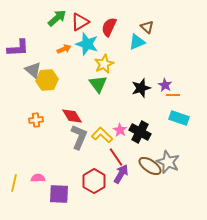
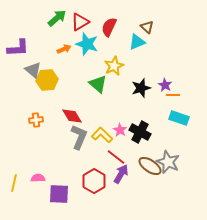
yellow star: moved 10 px right, 2 px down
green triangle: rotated 12 degrees counterclockwise
red line: rotated 18 degrees counterclockwise
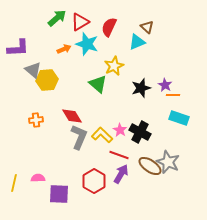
red line: moved 3 px right, 2 px up; rotated 18 degrees counterclockwise
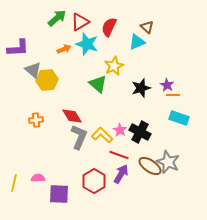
purple star: moved 2 px right
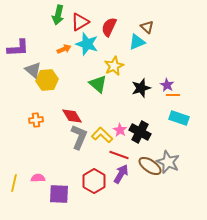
green arrow: moved 1 px right, 3 px up; rotated 144 degrees clockwise
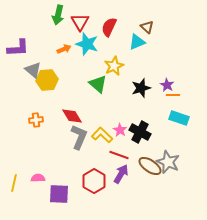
red triangle: rotated 30 degrees counterclockwise
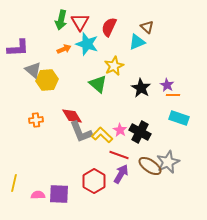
green arrow: moved 3 px right, 5 px down
black star: rotated 24 degrees counterclockwise
gray L-shape: moved 2 px right, 5 px up; rotated 135 degrees clockwise
gray star: rotated 25 degrees clockwise
pink semicircle: moved 17 px down
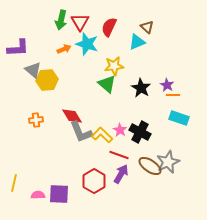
yellow star: rotated 18 degrees clockwise
green triangle: moved 9 px right
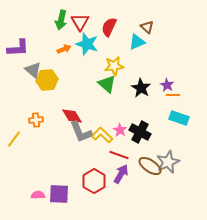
yellow line: moved 44 px up; rotated 24 degrees clockwise
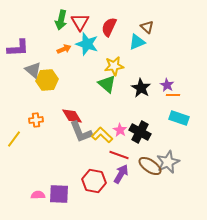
red hexagon: rotated 20 degrees counterclockwise
